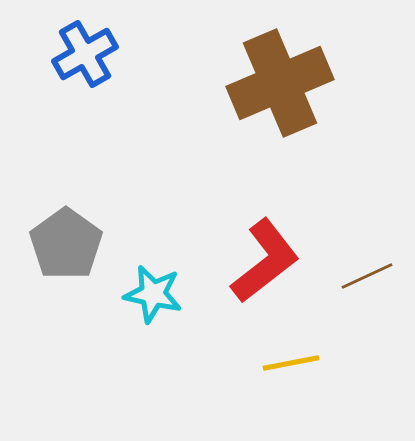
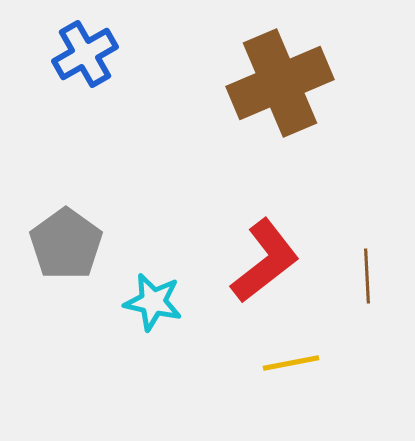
brown line: rotated 68 degrees counterclockwise
cyan star: moved 8 px down
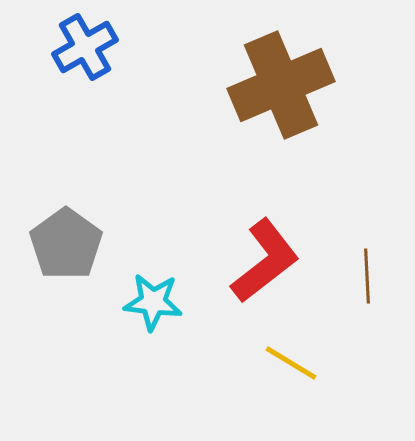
blue cross: moved 7 px up
brown cross: moved 1 px right, 2 px down
cyan star: rotated 6 degrees counterclockwise
yellow line: rotated 42 degrees clockwise
